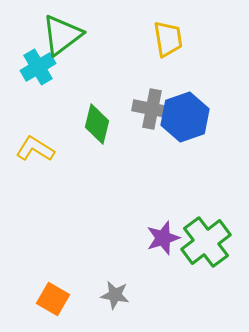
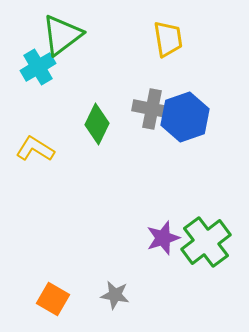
green diamond: rotated 12 degrees clockwise
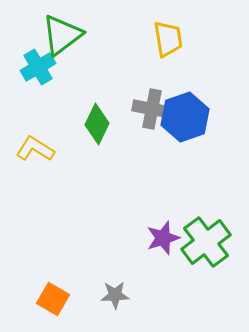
gray star: rotated 12 degrees counterclockwise
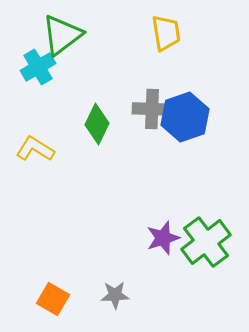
yellow trapezoid: moved 2 px left, 6 px up
gray cross: rotated 9 degrees counterclockwise
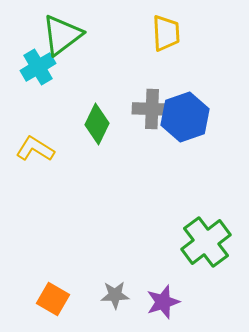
yellow trapezoid: rotated 6 degrees clockwise
purple star: moved 64 px down
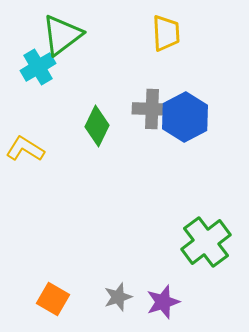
blue hexagon: rotated 9 degrees counterclockwise
green diamond: moved 2 px down
yellow L-shape: moved 10 px left
gray star: moved 3 px right, 2 px down; rotated 16 degrees counterclockwise
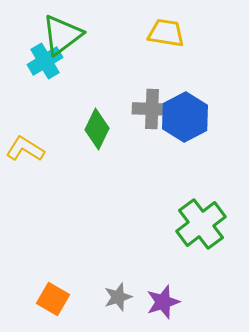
yellow trapezoid: rotated 78 degrees counterclockwise
cyan cross: moved 7 px right, 6 px up
green diamond: moved 3 px down
green cross: moved 5 px left, 18 px up
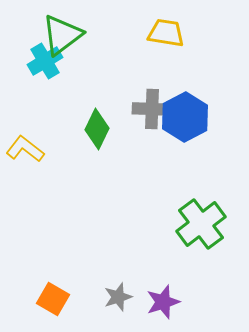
yellow L-shape: rotated 6 degrees clockwise
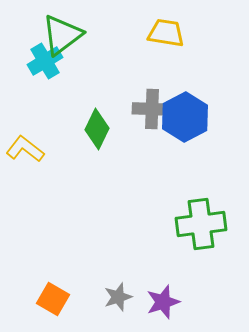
green cross: rotated 30 degrees clockwise
